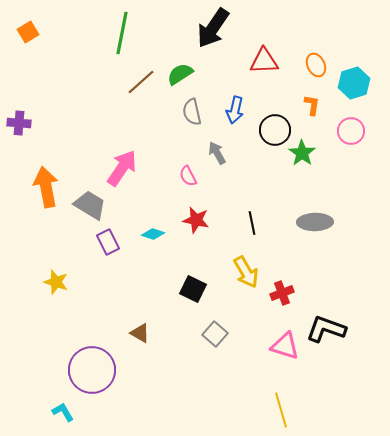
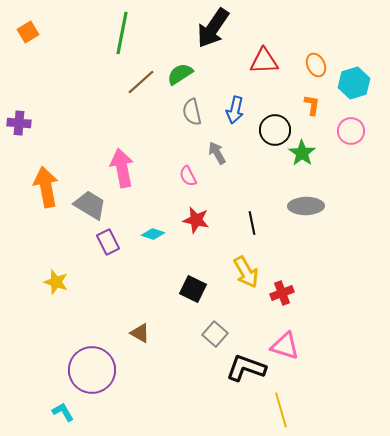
pink arrow: rotated 45 degrees counterclockwise
gray ellipse: moved 9 px left, 16 px up
black L-shape: moved 80 px left, 39 px down
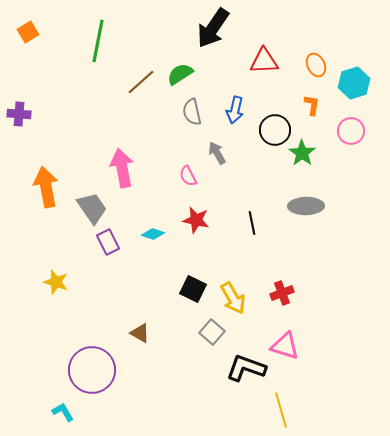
green line: moved 24 px left, 8 px down
purple cross: moved 9 px up
gray trapezoid: moved 2 px right, 3 px down; rotated 24 degrees clockwise
yellow arrow: moved 13 px left, 26 px down
gray square: moved 3 px left, 2 px up
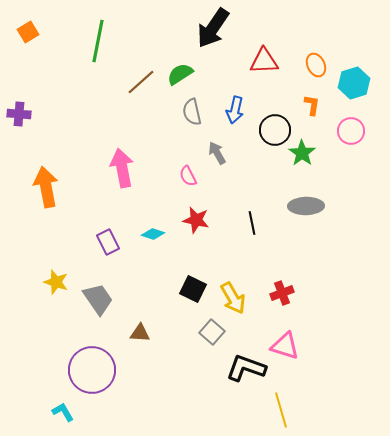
gray trapezoid: moved 6 px right, 91 px down
brown triangle: rotated 25 degrees counterclockwise
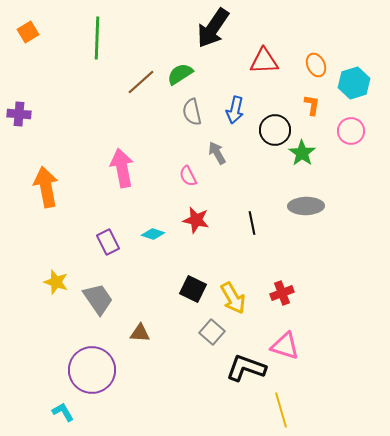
green line: moved 1 px left, 3 px up; rotated 9 degrees counterclockwise
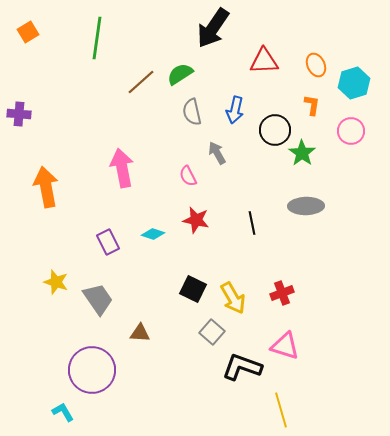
green line: rotated 6 degrees clockwise
black L-shape: moved 4 px left, 1 px up
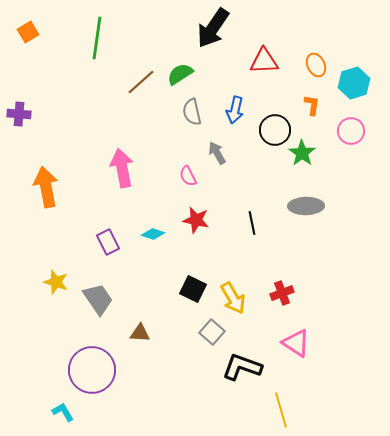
pink triangle: moved 11 px right, 3 px up; rotated 16 degrees clockwise
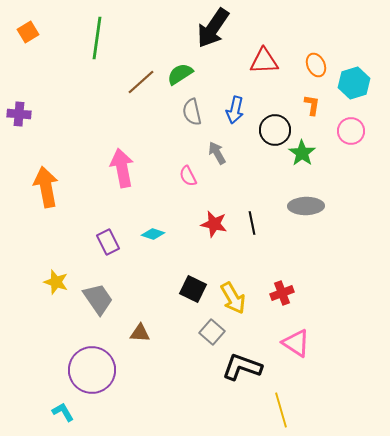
red star: moved 18 px right, 4 px down
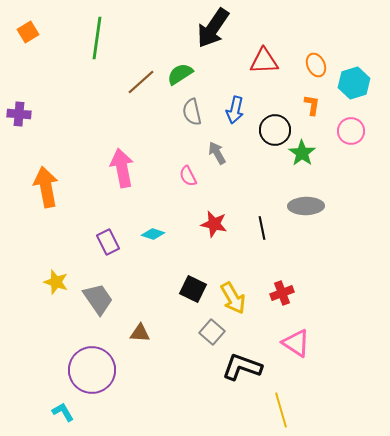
black line: moved 10 px right, 5 px down
